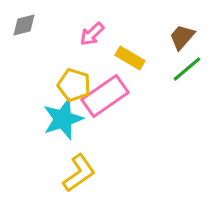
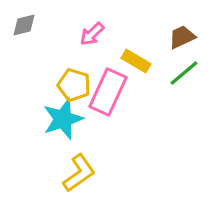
brown trapezoid: rotated 24 degrees clockwise
yellow rectangle: moved 6 px right, 3 px down
green line: moved 3 px left, 4 px down
pink rectangle: moved 3 px right, 4 px up; rotated 30 degrees counterclockwise
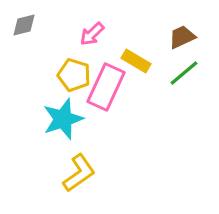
yellow pentagon: moved 10 px up
pink rectangle: moved 2 px left, 5 px up
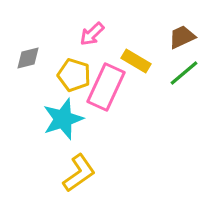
gray diamond: moved 4 px right, 33 px down
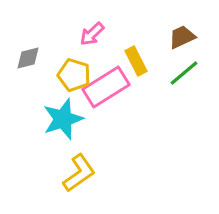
yellow rectangle: rotated 32 degrees clockwise
pink rectangle: rotated 33 degrees clockwise
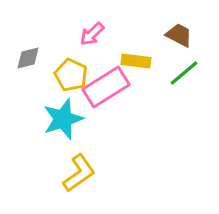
brown trapezoid: moved 3 px left, 2 px up; rotated 52 degrees clockwise
yellow rectangle: rotated 56 degrees counterclockwise
yellow pentagon: moved 3 px left; rotated 8 degrees clockwise
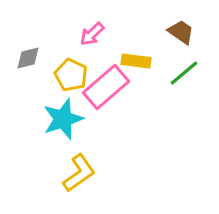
brown trapezoid: moved 2 px right, 3 px up; rotated 8 degrees clockwise
pink rectangle: rotated 9 degrees counterclockwise
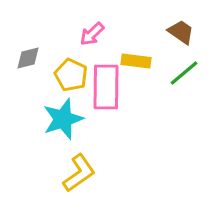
pink rectangle: rotated 48 degrees counterclockwise
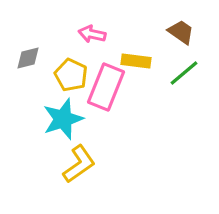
pink arrow: rotated 56 degrees clockwise
pink rectangle: rotated 21 degrees clockwise
yellow L-shape: moved 9 px up
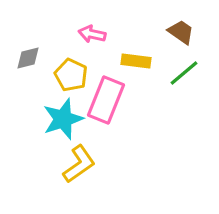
pink rectangle: moved 13 px down
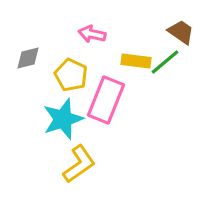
green line: moved 19 px left, 11 px up
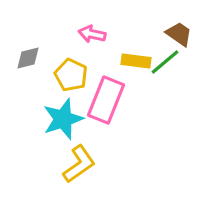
brown trapezoid: moved 2 px left, 2 px down
